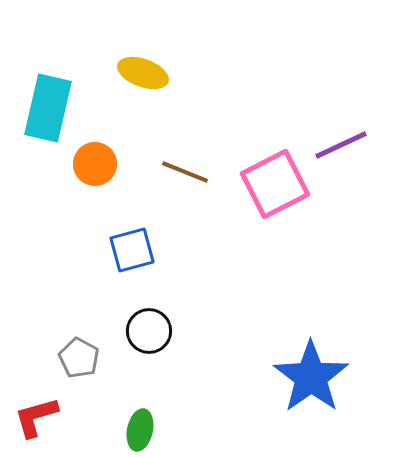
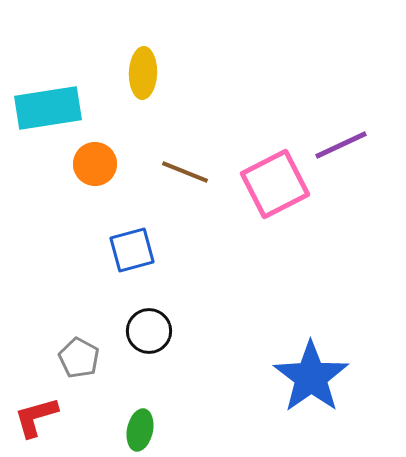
yellow ellipse: rotated 72 degrees clockwise
cyan rectangle: rotated 68 degrees clockwise
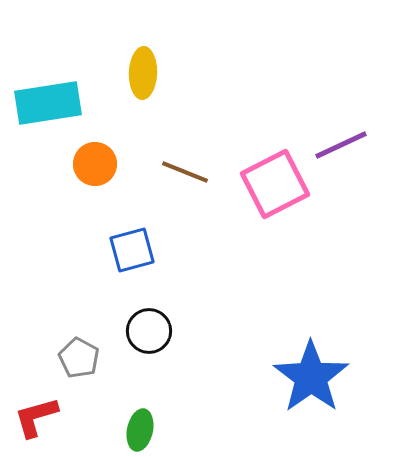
cyan rectangle: moved 5 px up
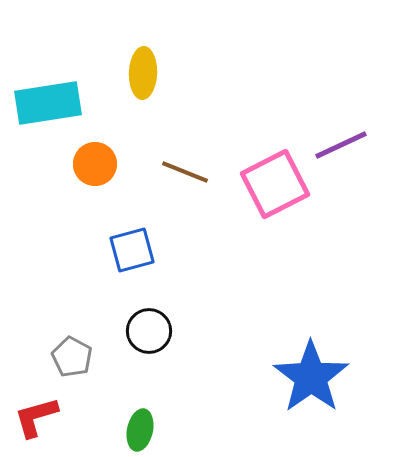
gray pentagon: moved 7 px left, 1 px up
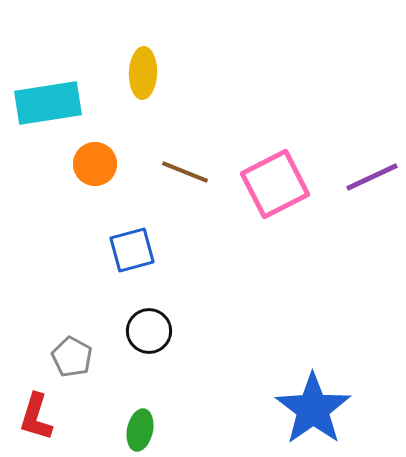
purple line: moved 31 px right, 32 px down
blue star: moved 2 px right, 32 px down
red L-shape: rotated 57 degrees counterclockwise
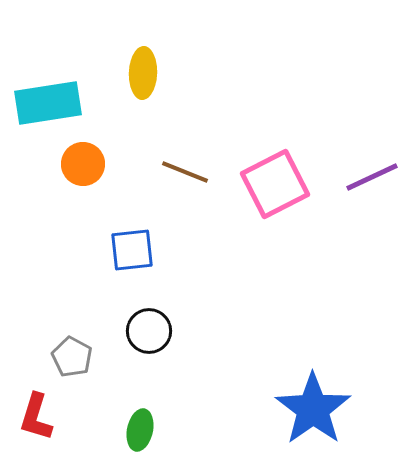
orange circle: moved 12 px left
blue square: rotated 9 degrees clockwise
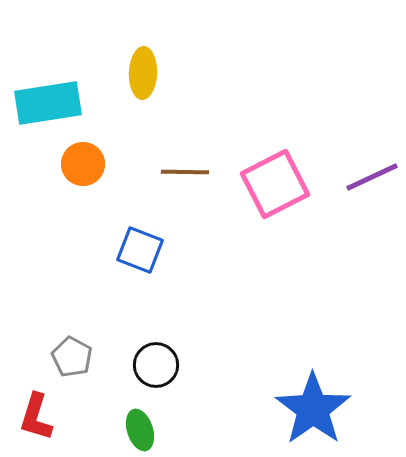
brown line: rotated 21 degrees counterclockwise
blue square: moved 8 px right; rotated 27 degrees clockwise
black circle: moved 7 px right, 34 px down
green ellipse: rotated 30 degrees counterclockwise
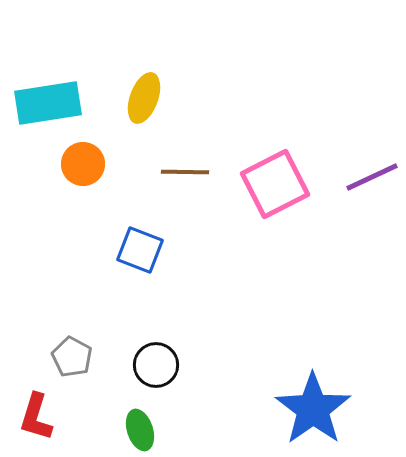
yellow ellipse: moved 1 px right, 25 px down; rotated 18 degrees clockwise
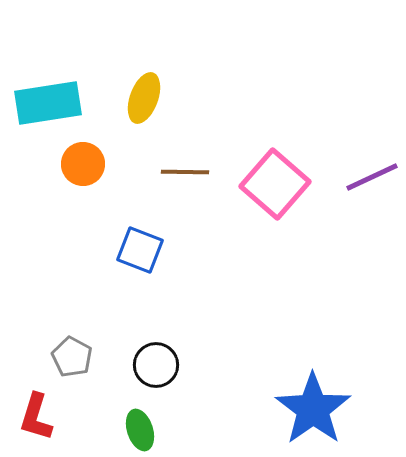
pink square: rotated 22 degrees counterclockwise
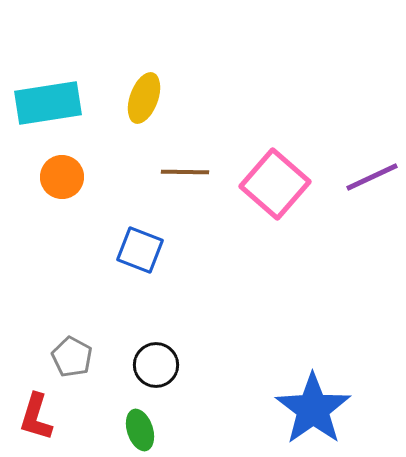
orange circle: moved 21 px left, 13 px down
